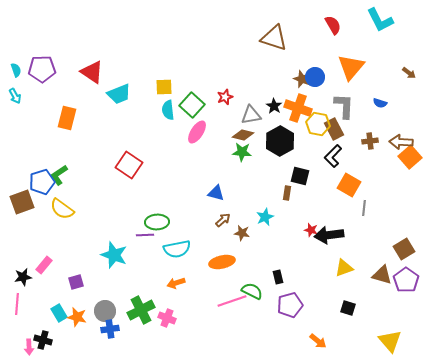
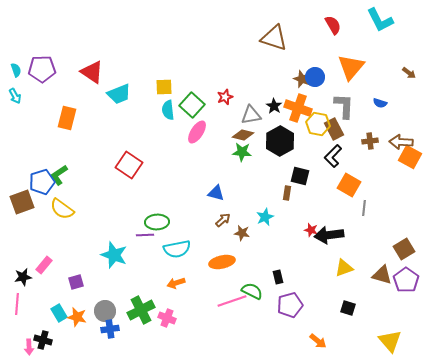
orange square at (410, 157): rotated 20 degrees counterclockwise
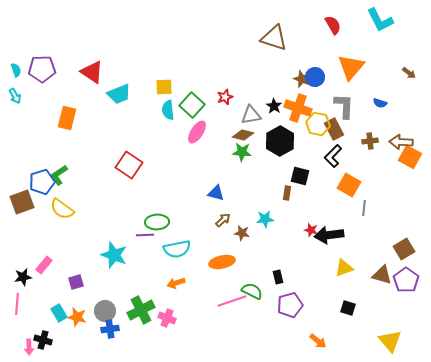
cyan star at (265, 217): moved 2 px down; rotated 18 degrees clockwise
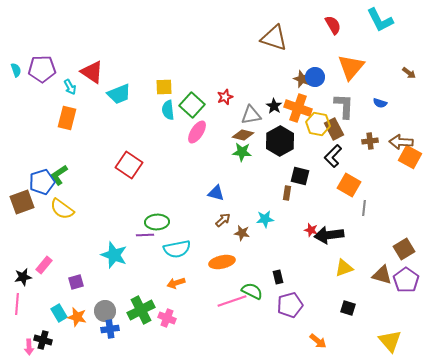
cyan arrow at (15, 96): moved 55 px right, 9 px up
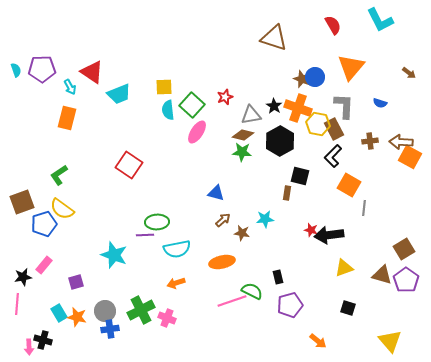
blue pentagon at (42, 182): moved 2 px right, 42 px down
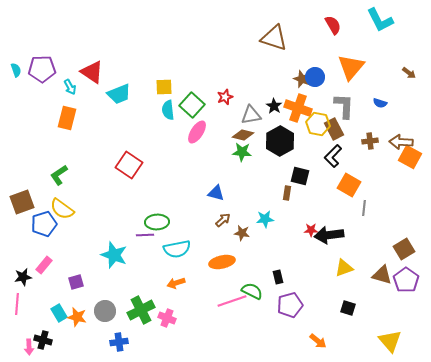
red star at (311, 230): rotated 16 degrees counterclockwise
blue cross at (110, 329): moved 9 px right, 13 px down
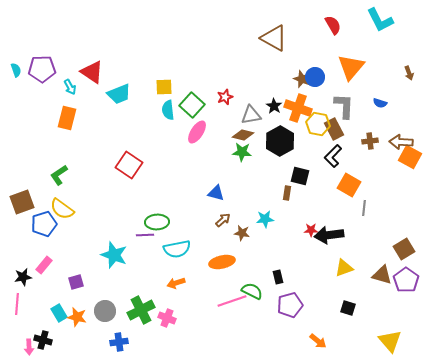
brown triangle at (274, 38): rotated 12 degrees clockwise
brown arrow at (409, 73): rotated 32 degrees clockwise
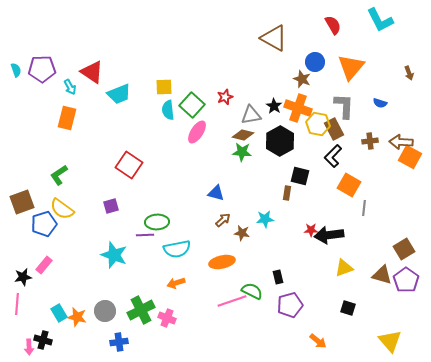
blue circle at (315, 77): moved 15 px up
purple square at (76, 282): moved 35 px right, 76 px up
